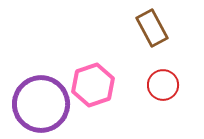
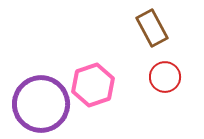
red circle: moved 2 px right, 8 px up
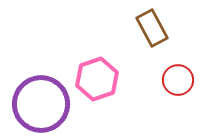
red circle: moved 13 px right, 3 px down
pink hexagon: moved 4 px right, 6 px up
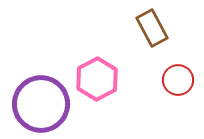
pink hexagon: rotated 9 degrees counterclockwise
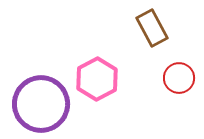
red circle: moved 1 px right, 2 px up
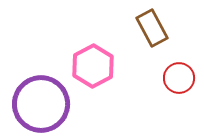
pink hexagon: moved 4 px left, 13 px up
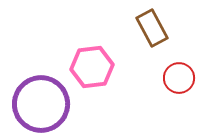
pink hexagon: moved 1 px left, 1 px down; rotated 21 degrees clockwise
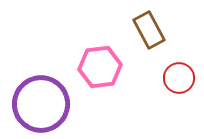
brown rectangle: moved 3 px left, 2 px down
pink hexagon: moved 8 px right
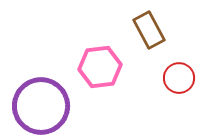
purple circle: moved 2 px down
